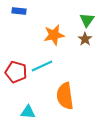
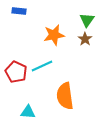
red pentagon: rotated 10 degrees clockwise
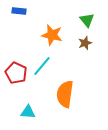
green triangle: rotated 14 degrees counterclockwise
orange star: moved 2 px left; rotated 25 degrees clockwise
brown star: moved 4 px down; rotated 16 degrees clockwise
cyan line: rotated 25 degrees counterclockwise
red pentagon: moved 1 px down
orange semicircle: moved 2 px up; rotated 16 degrees clockwise
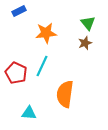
blue rectangle: rotated 32 degrees counterclockwise
green triangle: moved 1 px right, 3 px down
orange star: moved 6 px left, 2 px up; rotated 20 degrees counterclockwise
cyan line: rotated 15 degrees counterclockwise
cyan triangle: moved 1 px right, 1 px down
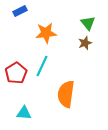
blue rectangle: moved 1 px right
red pentagon: rotated 15 degrees clockwise
orange semicircle: moved 1 px right
cyan triangle: moved 5 px left
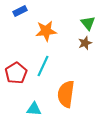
orange star: moved 2 px up
cyan line: moved 1 px right
cyan triangle: moved 10 px right, 4 px up
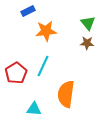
blue rectangle: moved 8 px right
brown star: moved 2 px right; rotated 24 degrees clockwise
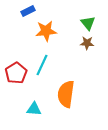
cyan line: moved 1 px left, 1 px up
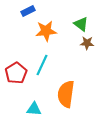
green triangle: moved 7 px left, 1 px down; rotated 14 degrees counterclockwise
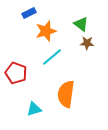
blue rectangle: moved 1 px right, 2 px down
orange star: rotated 10 degrees counterclockwise
cyan line: moved 10 px right, 8 px up; rotated 25 degrees clockwise
red pentagon: rotated 20 degrees counterclockwise
cyan triangle: rotated 21 degrees counterclockwise
